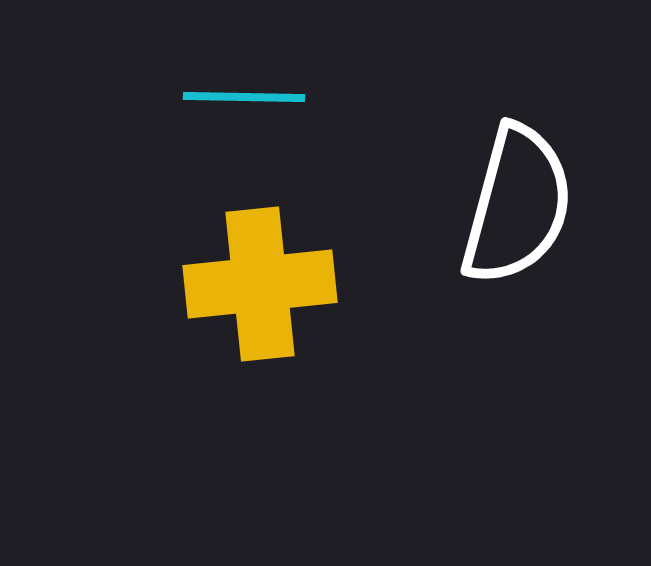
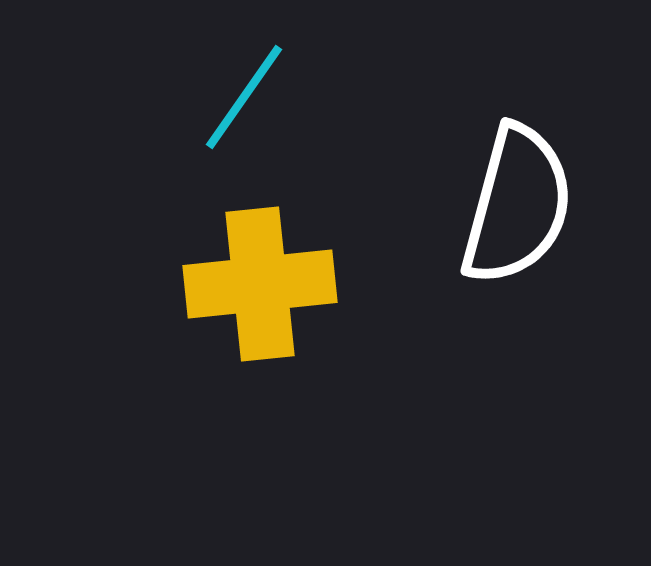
cyan line: rotated 56 degrees counterclockwise
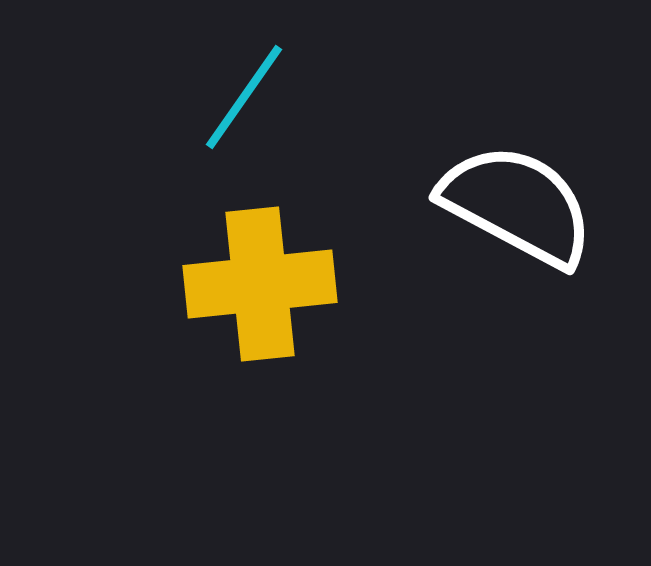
white semicircle: rotated 77 degrees counterclockwise
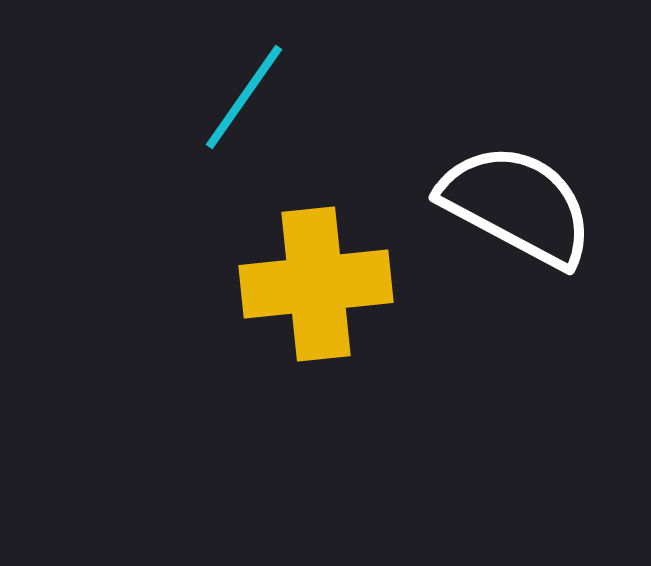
yellow cross: moved 56 px right
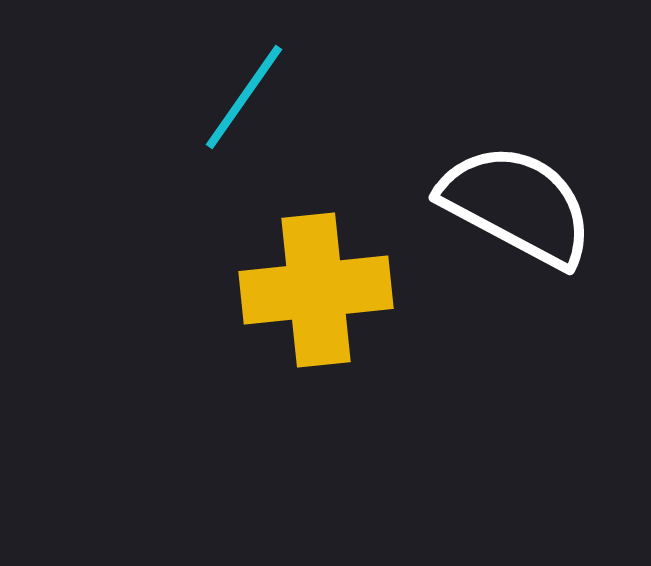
yellow cross: moved 6 px down
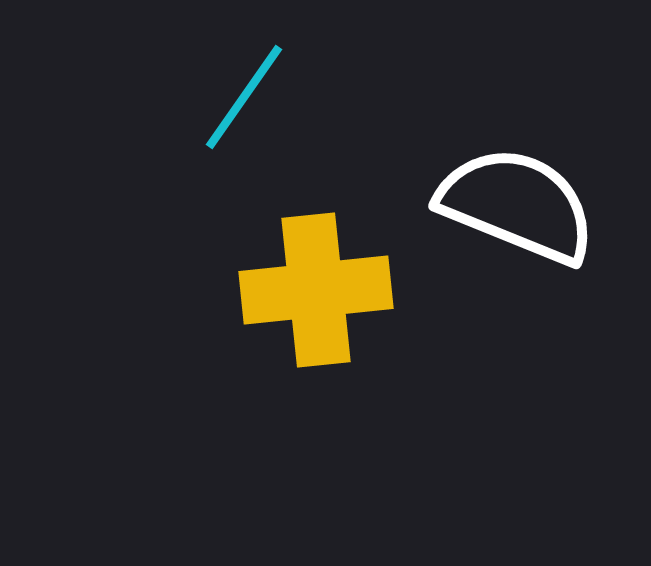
white semicircle: rotated 6 degrees counterclockwise
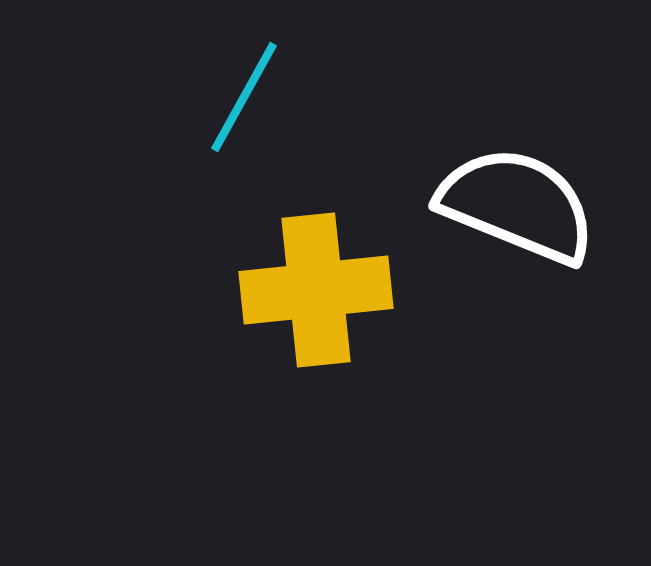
cyan line: rotated 6 degrees counterclockwise
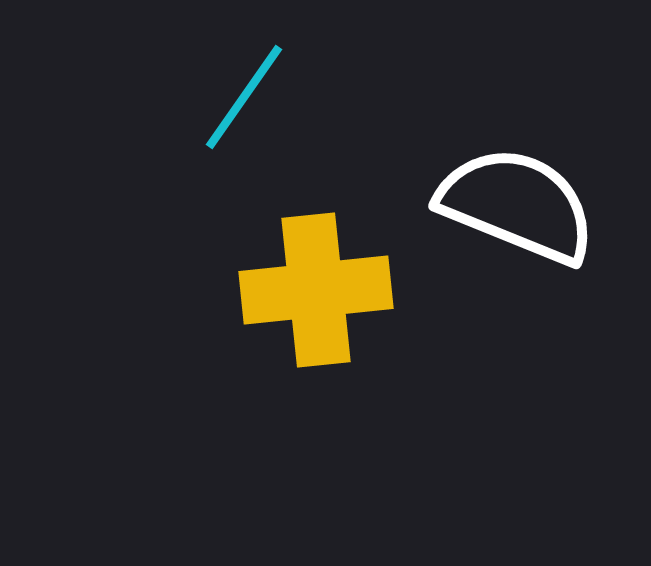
cyan line: rotated 6 degrees clockwise
